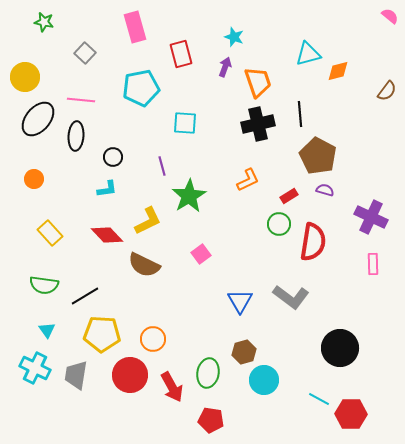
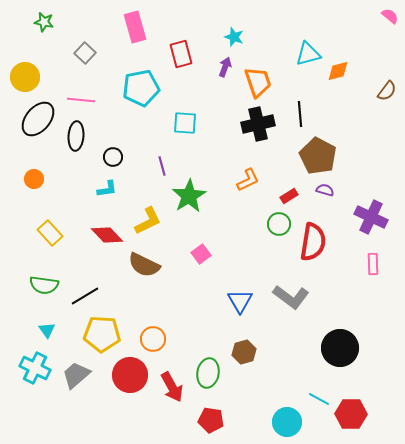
gray trapezoid at (76, 375): rotated 40 degrees clockwise
cyan circle at (264, 380): moved 23 px right, 42 px down
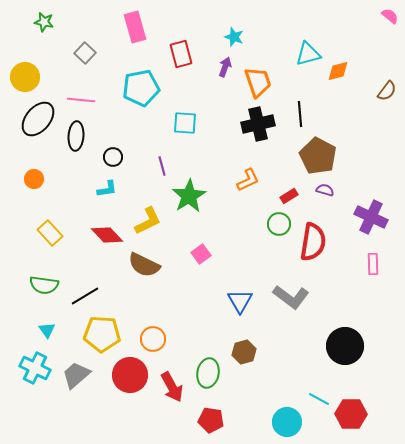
black circle at (340, 348): moved 5 px right, 2 px up
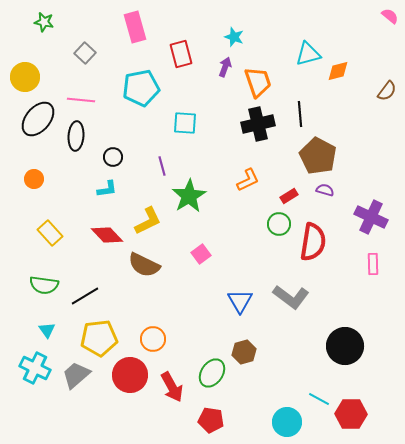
yellow pentagon at (102, 334): moved 3 px left, 4 px down; rotated 9 degrees counterclockwise
green ellipse at (208, 373): moved 4 px right; rotated 24 degrees clockwise
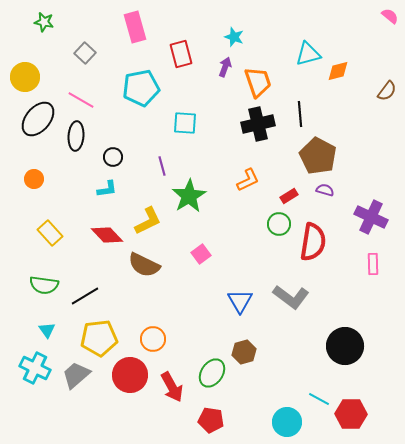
pink line at (81, 100): rotated 24 degrees clockwise
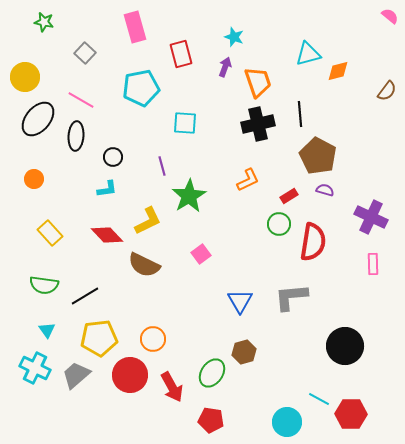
gray L-shape at (291, 297): rotated 138 degrees clockwise
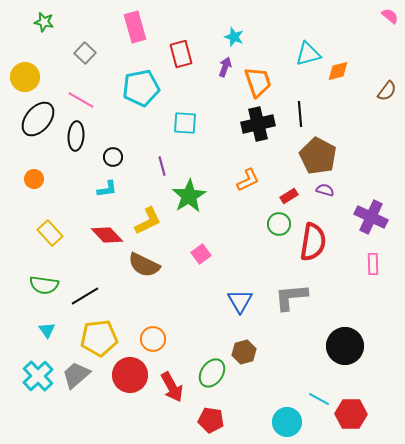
cyan cross at (35, 368): moved 3 px right, 8 px down; rotated 20 degrees clockwise
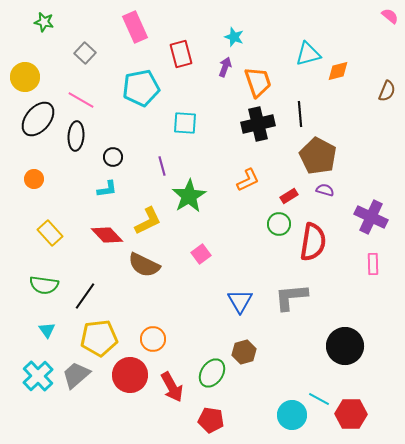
pink rectangle at (135, 27): rotated 8 degrees counterclockwise
brown semicircle at (387, 91): rotated 15 degrees counterclockwise
black line at (85, 296): rotated 24 degrees counterclockwise
cyan circle at (287, 422): moved 5 px right, 7 px up
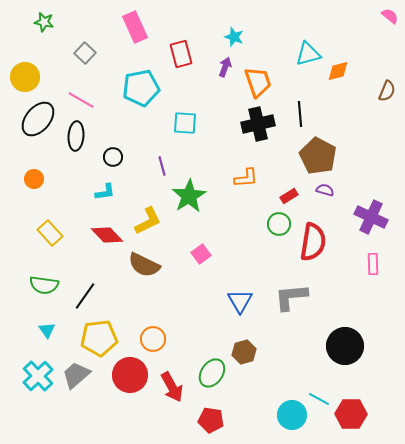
orange L-shape at (248, 180): moved 2 px left, 2 px up; rotated 20 degrees clockwise
cyan L-shape at (107, 189): moved 2 px left, 3 px down
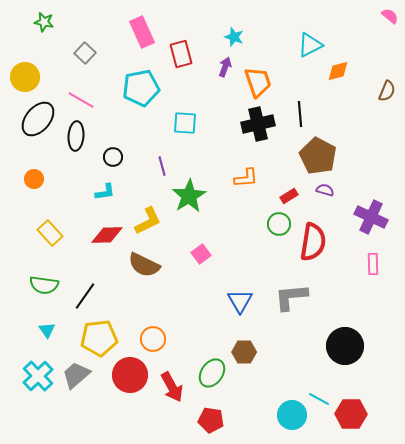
pink rectangle at (135, 27): moved 7 px right, 5 px down
cyan triangle at (308, 54): moved 2 px right, 9 px up; rotated 12 degrees counterclockwise
red diamond at (107, 235): rotated 48 degrees counterclockwise
brown hexagon at (244, 352): rotated 15 degrees clockwise
